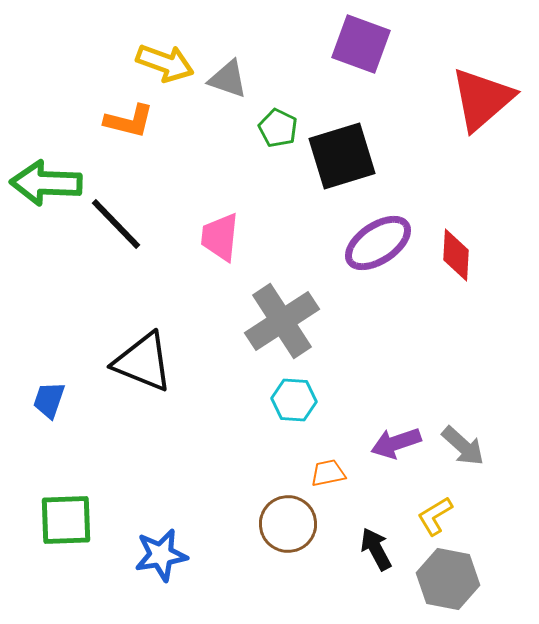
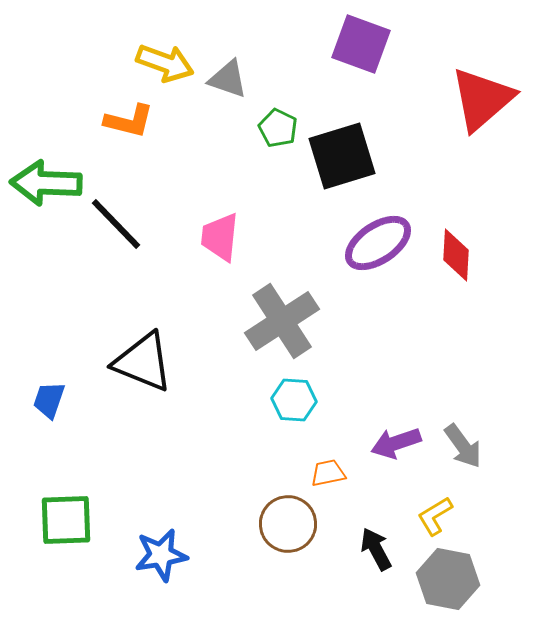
gray arrow: rotated 12 degrees clockwise
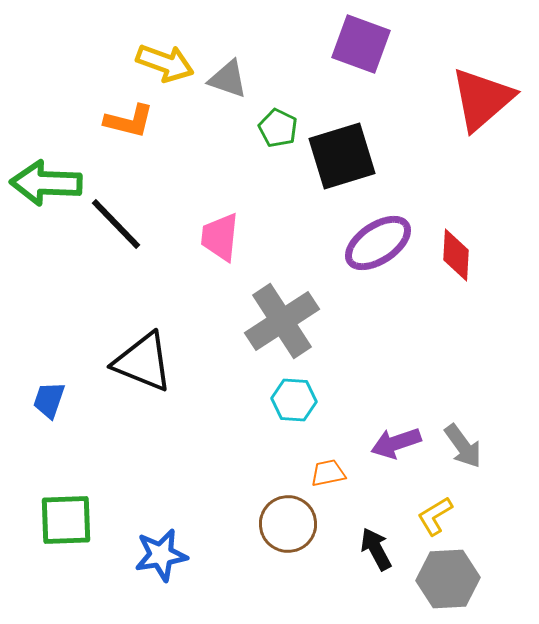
gray hexagon: rotated 14 degrees counterclockwise
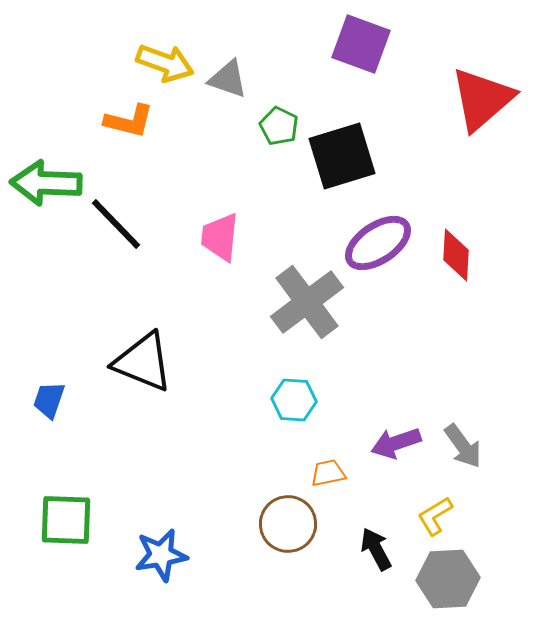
green pentagon: moved 1 px right, 2 px up
gray cross: moved 25 px right, 19 px up; rotated 4 degrees counterclockwise
green square: rotated 4 degrees clockwise
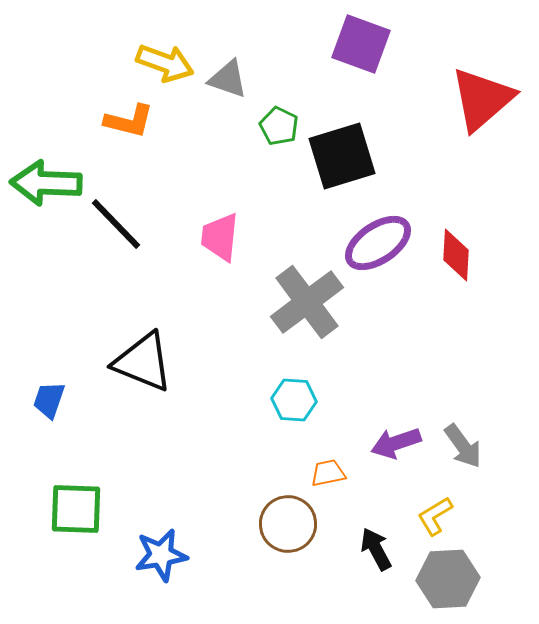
green square: moved 10 px right, 11 px up
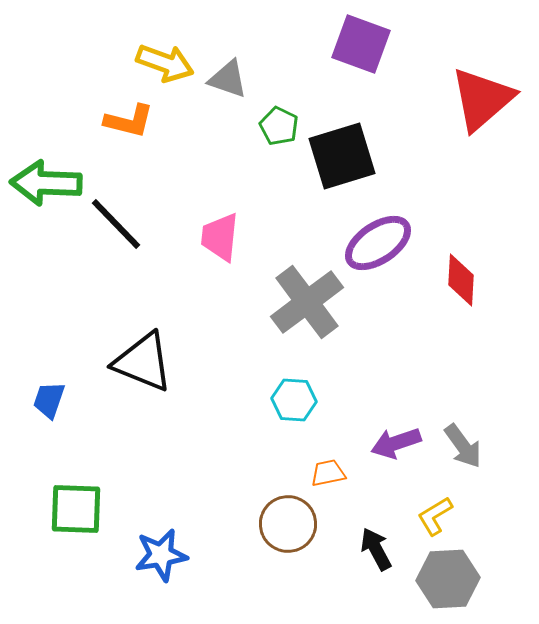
red diamond: moved 5 px right, 25 px down
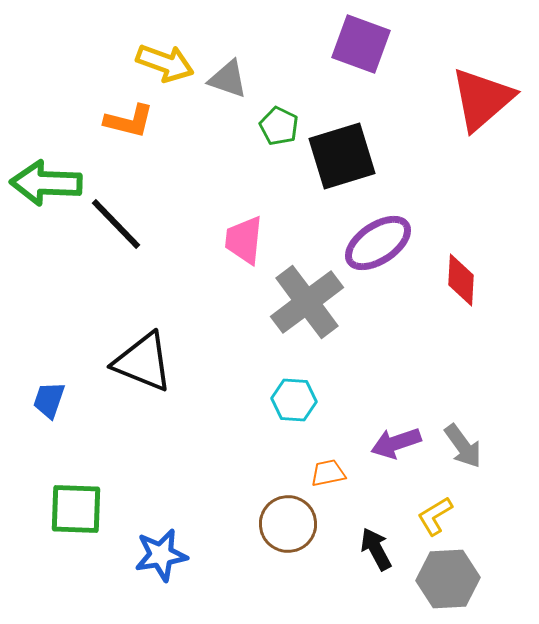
pink trapezoid: moved 24 px right, 3 px down
